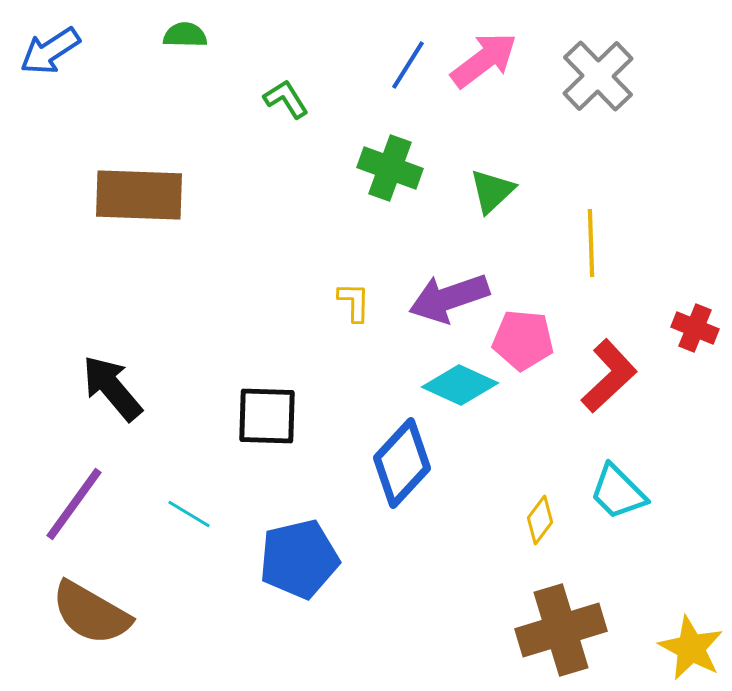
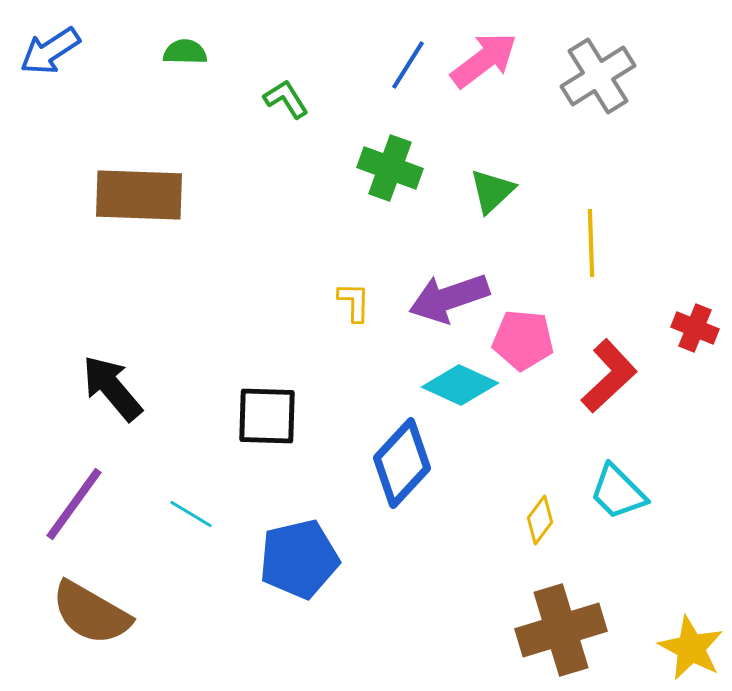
green semicircle: moved 17 px down
gray cross: rotated 12 degrees clockwise
cyan line: moved 2 px right
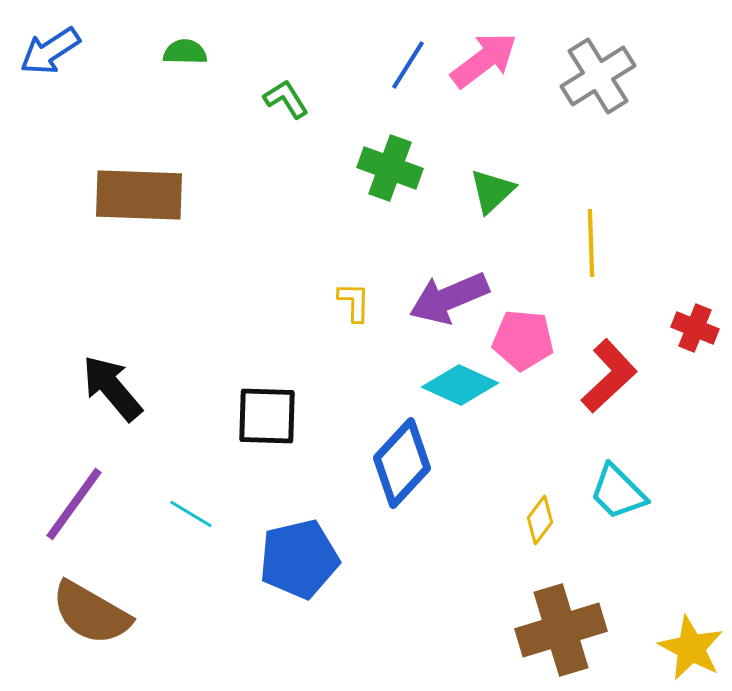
purple arrow: rotated 4 degrees counterclockwise
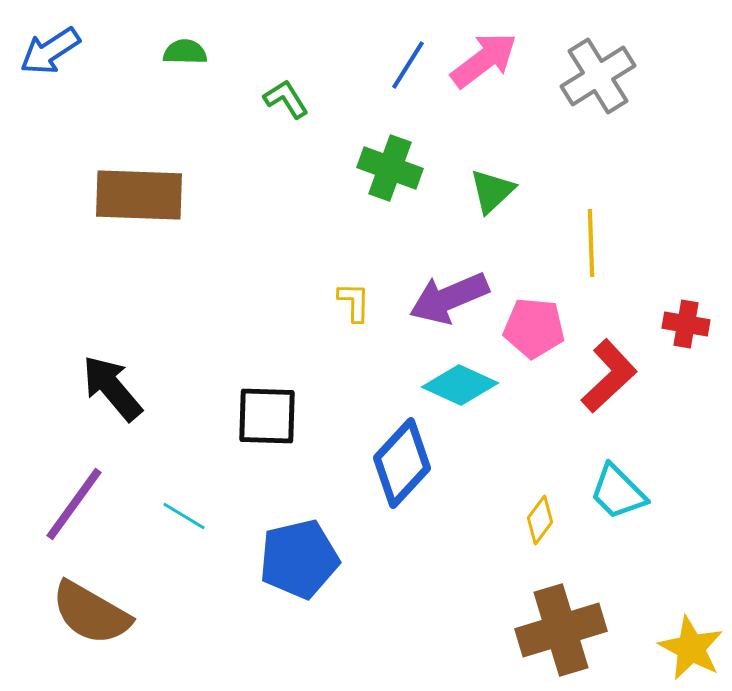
red cross: moved 9 px left, 4 px up; rotated 12 degrees counterclockwise
pink pentagon: moved 11 px right, 12 px up
cyan line: moved 7 px left, 2 px down
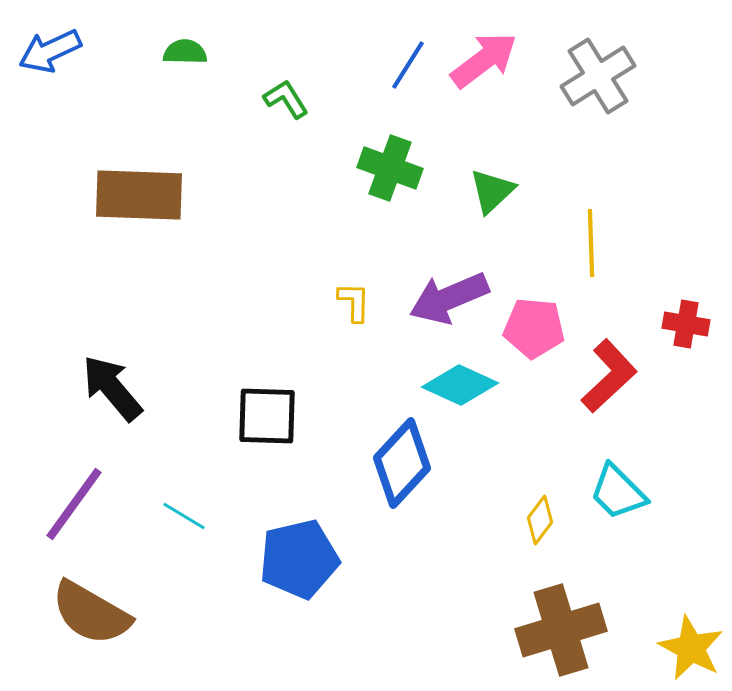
blue arrow: rotated 8 degrees clockwise
